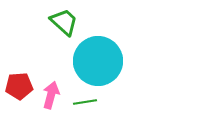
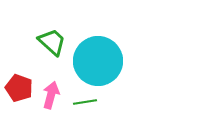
green trapezoid: moved 12 px left, 20 px down
red pentagon: moved 2 px down; rotated 24 degrees clockwise
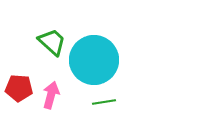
cyan circle: moved 4 px left, 1 px up
red pentagon: rotated 16 degrees counterclockwise
green line: moved 19 px right
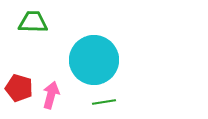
green trapezoid: moved 19 px left, 20 px up; rotated 40 degrees counterclockwise
red pentagon: rotated 12 degrees clockwise
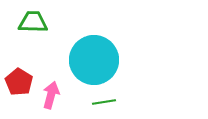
red pentagon: moved 6 px up; rotated 16 degrees clockwise
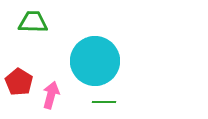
cyan circle: moved 1 px right, 1 px down
green line: rotated 10 degrees clockwise
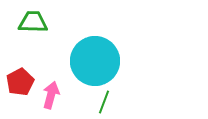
red pentagon: moved 1 px right; rotated 12 degrees clockwise
green line: rotated 70 degrees counterclockwise
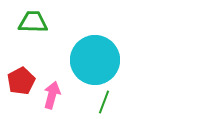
cyan circle: moved 1 px up
red pentagon: moved 1 px right, 1 px up
pink arrow: moved 1 px right
